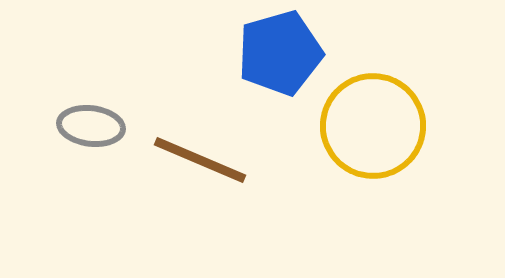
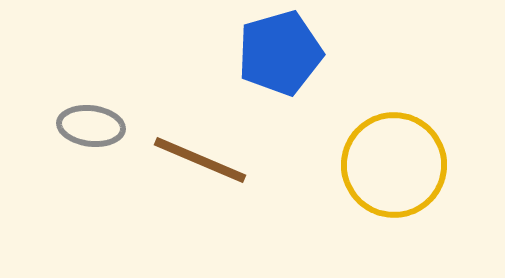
yellow circle: moved 21 px right, 39 px down
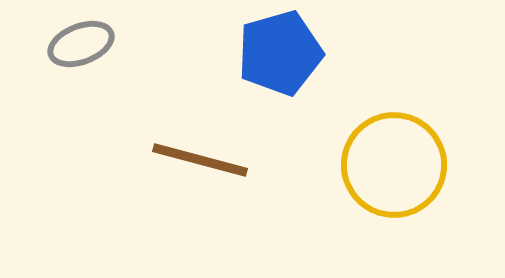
gray ellipse: moved 10 px left, 82 px up; rotated 28 degrees counterclockwise
brown line: rotated 8 degrees counterclockwise
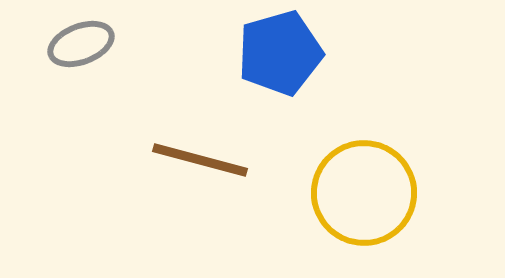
yellow circle: moved 30 px left, 28 px down
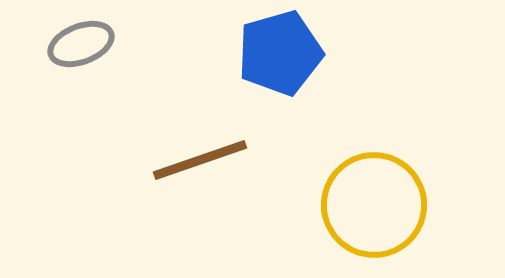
brown line: rotated 34 degrees counterclockwise
yellow circle: moved 10 px right, 12 px down
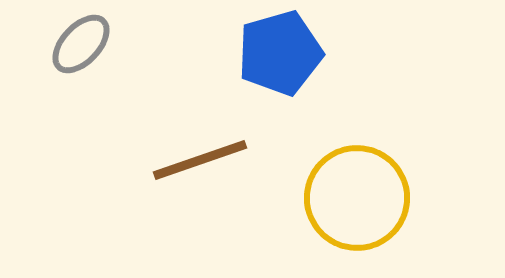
gray ellipse: rotated 26 degrees counterclockwise
yellow circle: moved 17 px left, 7 px up
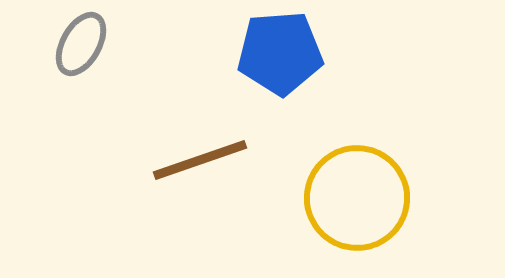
gray ellipse: rotated 14 degrees counterclockwise
blue pentagon: rotated 12 degrees clockwise
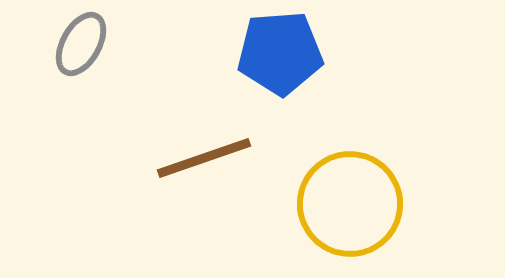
brown line: moved 4 px right, 2 px up
yellow circle: moved 7 px left, 6 px down
